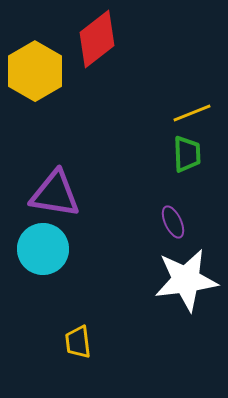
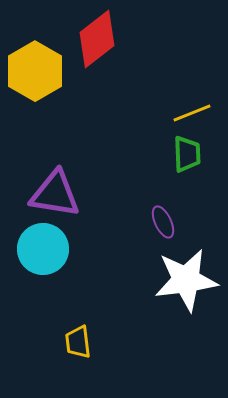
purple ellipse: moved 10 px left
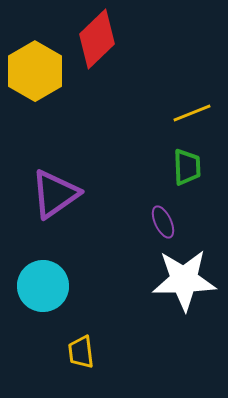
red diamond: rotated 6 degrees counterclockwise
green trapezoid: moved 13 px down
purple triangle: rotated 44 degrees counterclockwise
cyan circle: moved 37 px down
white star: moved 2 px left; rotated 6 degrees clockwise
yellow trapezoid: moved 3 px right, 10 px down
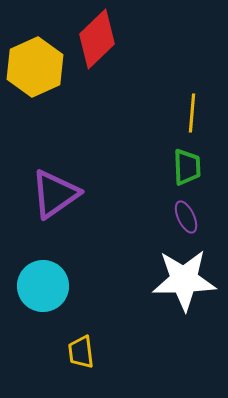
yellow hexagon: moved 4 px up; rotated 6 degrees clockwise
yellow line: rotated 63 degrees counterclockwise
purple ellipse: moved 23 px right, 5 px up
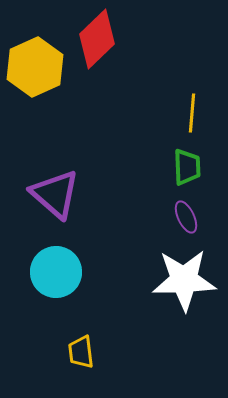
purple triangle: rotated 44 degrees counterclockwise
cyan circle: moved 13 px right, 14 px up
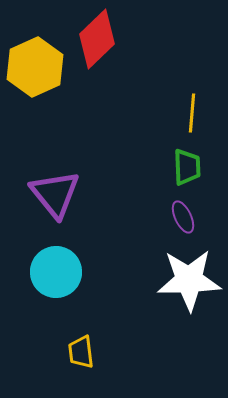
purple triangle: rotated 10 degrees clockwise
purple ellipse: moved 3 px left
white star: moved 5 px right
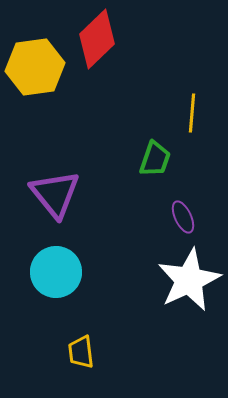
yellow hexagon: rotated 16 degrees clockwise
green trapezoid: moved 32 px left, 8 px up; rotated 21 degrees clockwise
white star: rotated 24 degrees counterclockwise
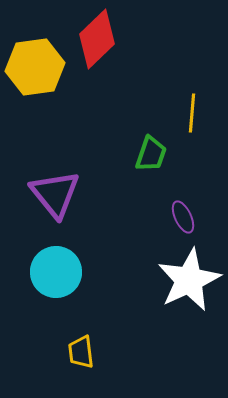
green trapezoid: moved 4 px left, 5 px up
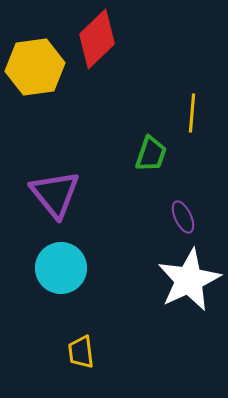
cyan circle: moved 5 px right, 4 px up
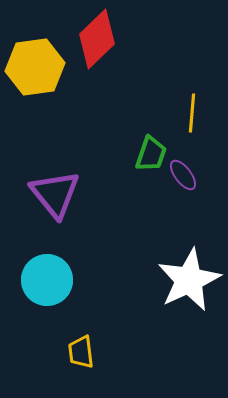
purple ellipse: moved 42 px up; rotated 12 degrees counterclockwise
cyan circle: moved 14 px left, 12 px down
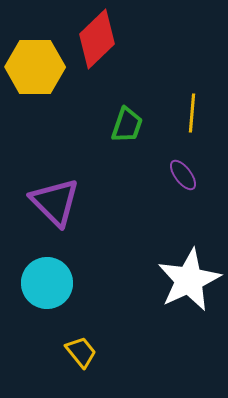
yellow hexagon: rotated 8 degrees clockwise
green trapezoid: moved 24 px left, 29 px up
purple triangle: moved 8 px down; rotated 6 degrees counterclockwise
cyan circle: moved 3 px down
yellow trapezoid: rotated 148 degrees clockwise
